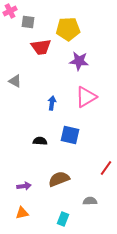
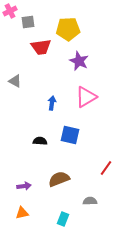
gray square: rotated 16 degrees counterclockwise
purple star: rotated 18 degrees clockwise
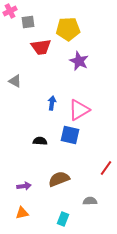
pink triangle: moved 7 px left, 13 px down
